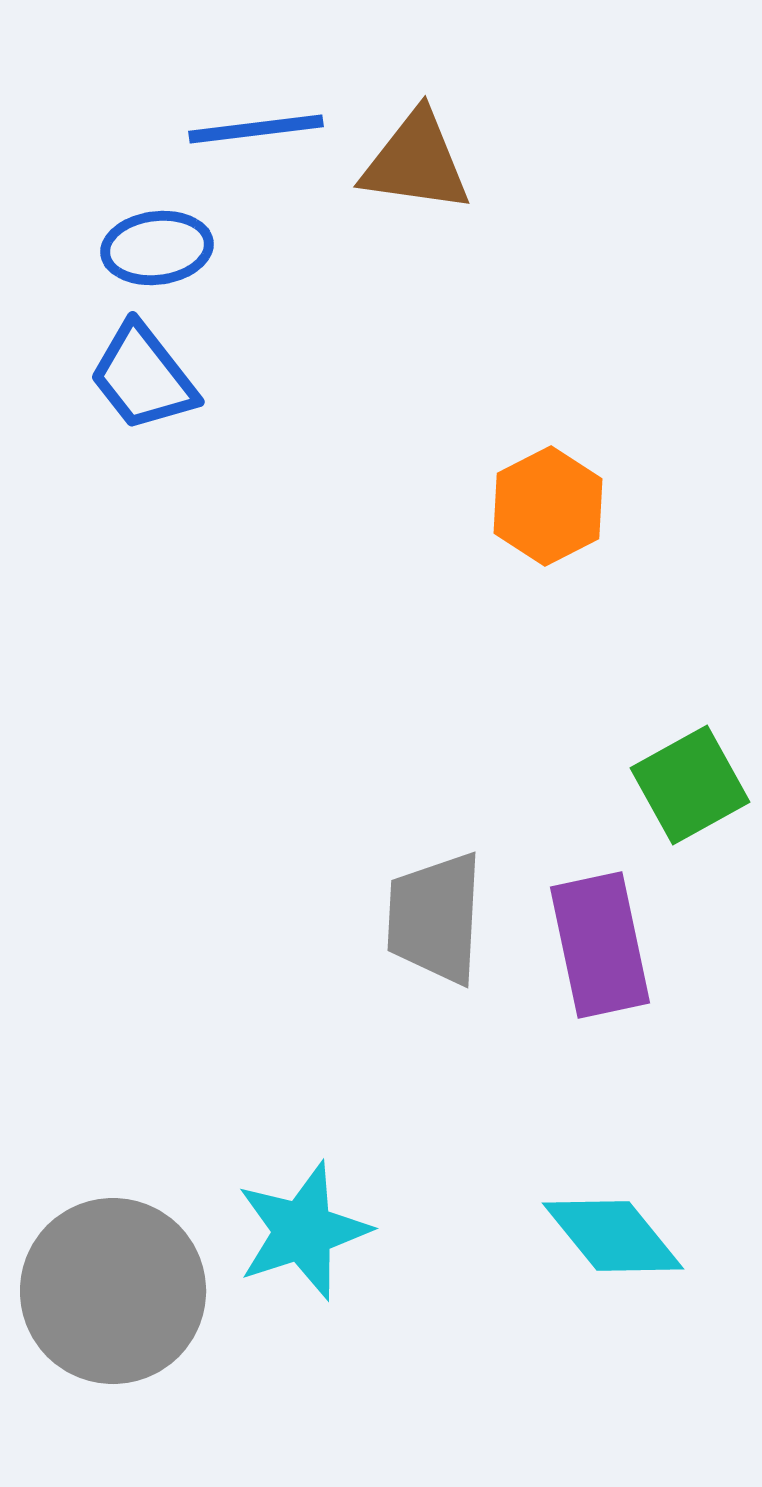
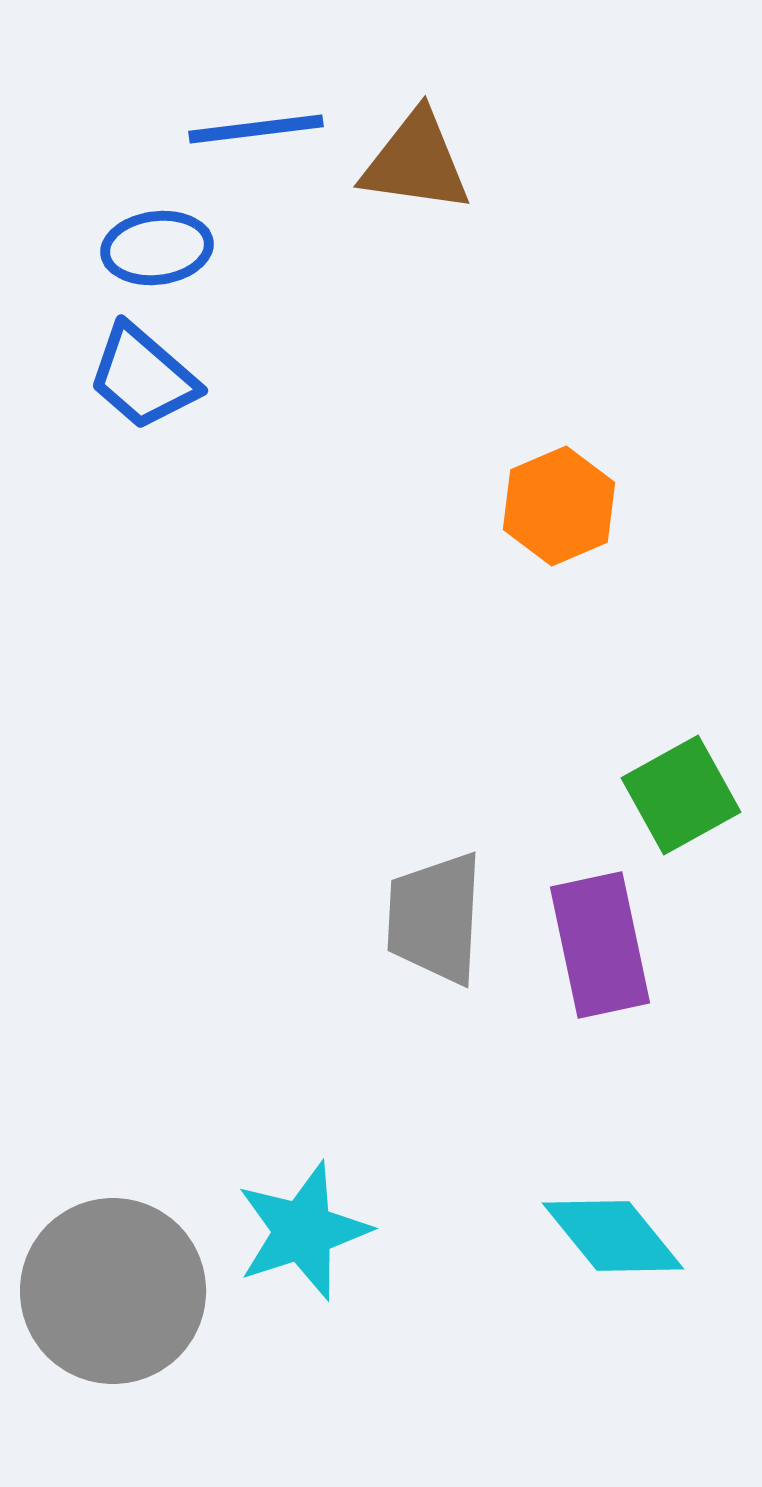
blue trapezoid: rotated 11 degrees counterclockwise
orange hexagon: moved 11 px right; rotated 4 degrees clockwise
green square: moved 9 px left, 10 px down
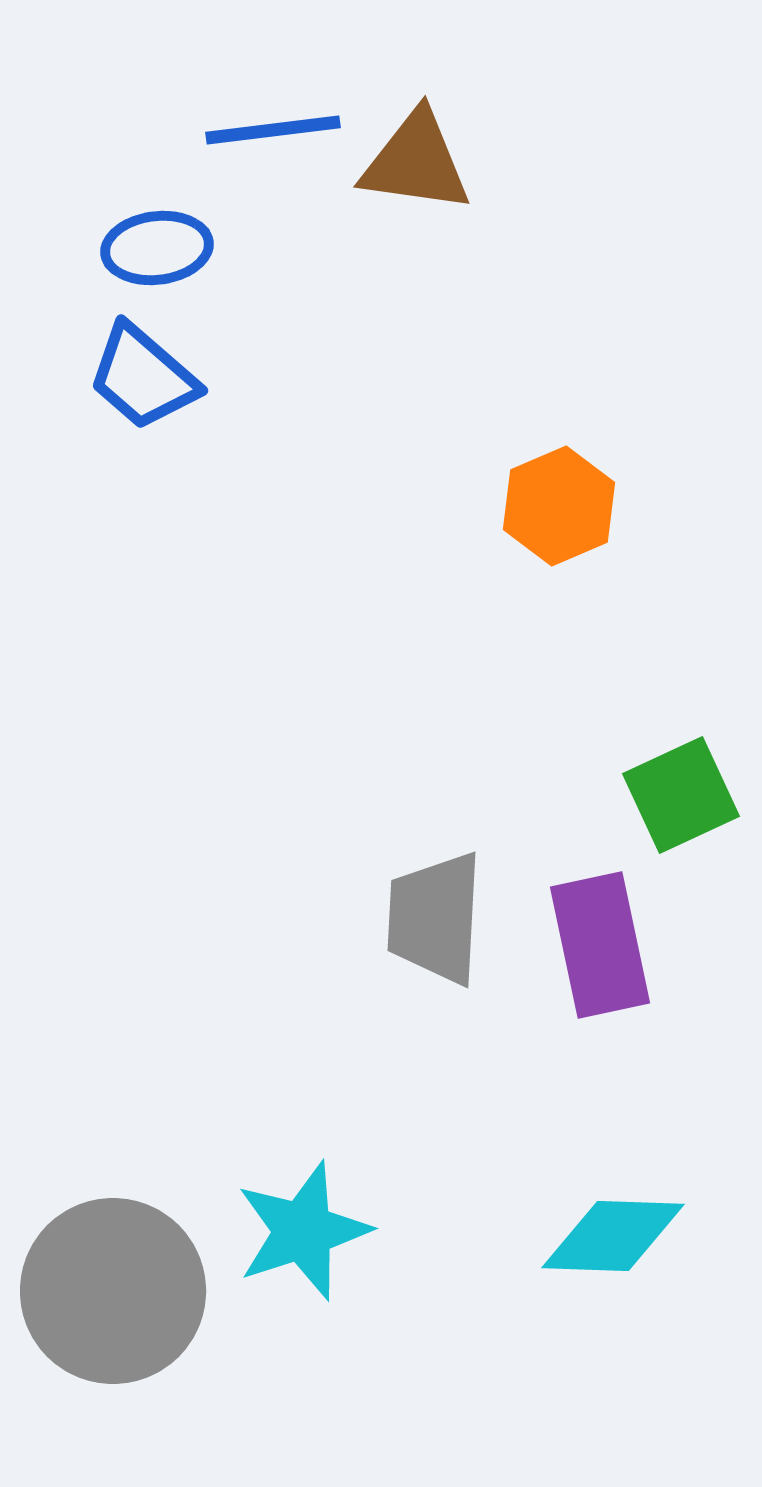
blue line: moved 17 px right, 1 px down
green square: rotated 4 degrees clockwise
cyan diamond: rotated 49 degrees counterclockwise
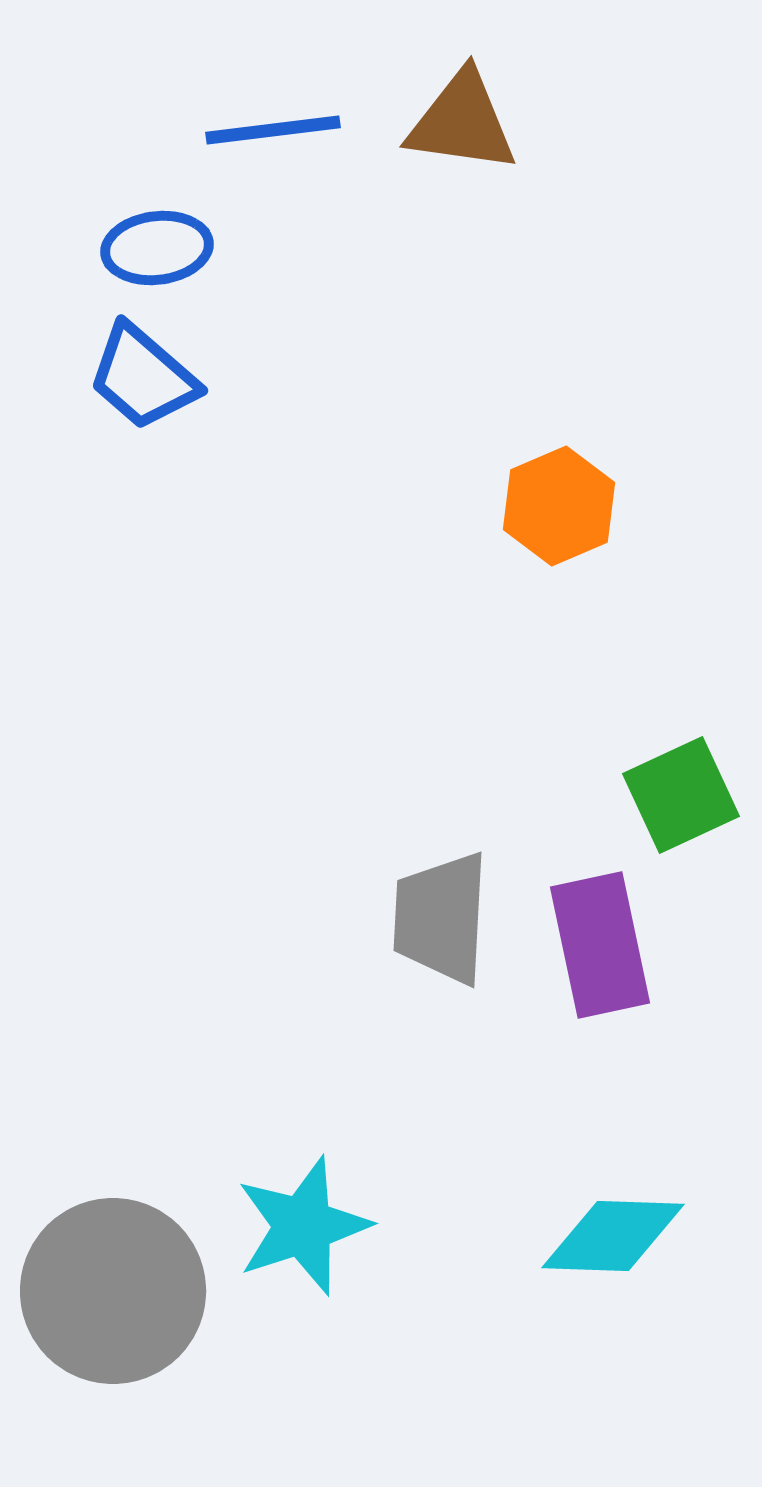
brown triangle: moved 46 px right, 40 px up
gray trapezoid: moved 6 px right
cyan star: moved 5 px up
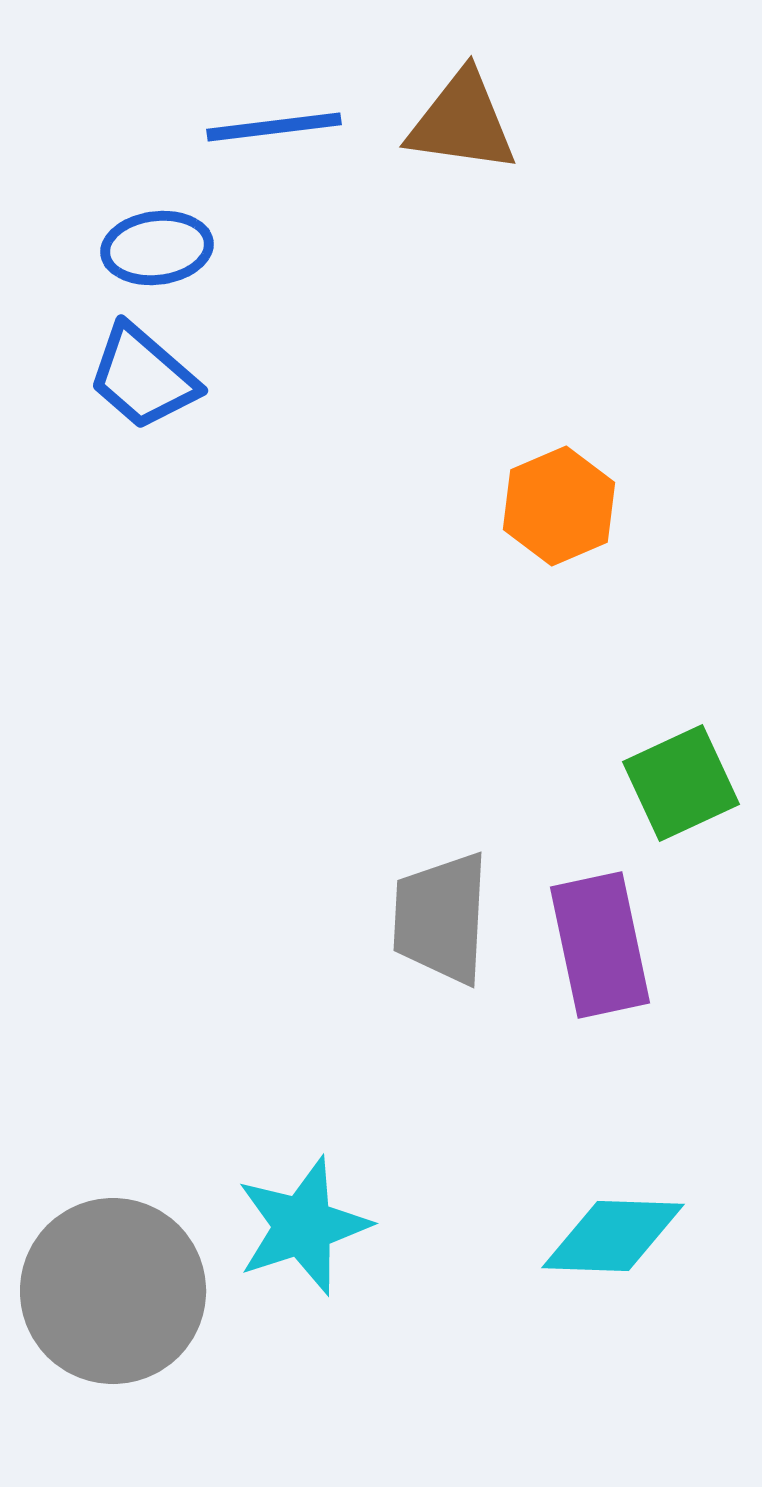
blue line: moved 1 px right, 3 px up
green square: moved 12 px up
